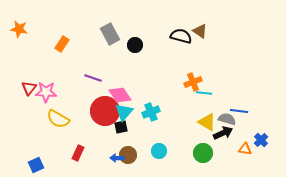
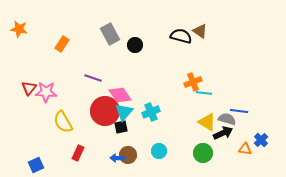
yellow semicircle: moved 5 px right, 3 px down; rotated 30 degrees clockwise
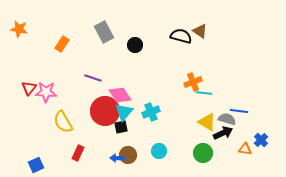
gray rectangle: moved 6 px left, 2 px up
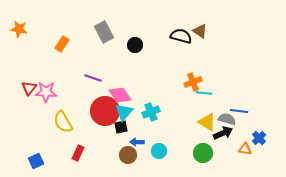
blue cross: moved 2 px left, 2 px up
blue arrow: moved 20 px right, 16 px up
blue square: moved 4 px up
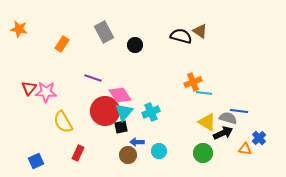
gray semicircle: moved 1 px right, 1 px up
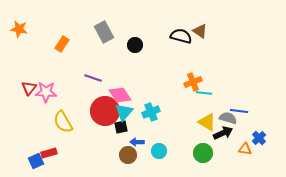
red rectangle: moved 29 px left; rotated 49 degrees clockwise
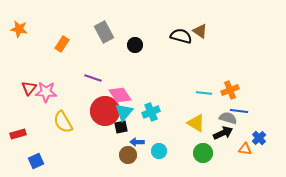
orange cross: moved 37 px right, 8 px down
yellow triangle: moved 11 px left, 1 px down
red rectangle: moved 31 px left, 19 px up
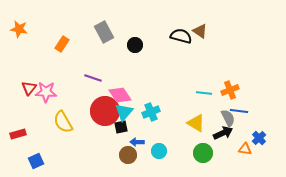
gray semicircle: rotated 48 degrees clockwise
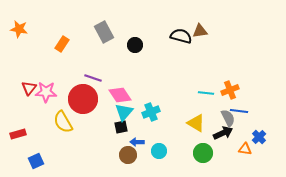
brown triangle: rotated 42 degrees counterclockwise
cyan line: moved 2 px right
red circle: moved 22 px left, 12 px up
blue cross: moved 1 px up
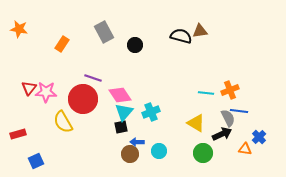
black arrow: moved 1 px left, 1 px down
brown circle: moved 2 px right, 1 px up
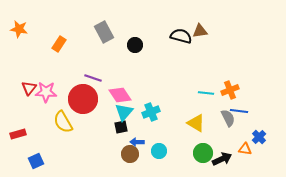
orange rectangle: moved 3 px left
black arrow: moved 25 px down
